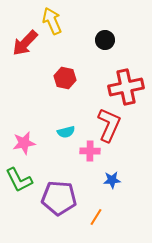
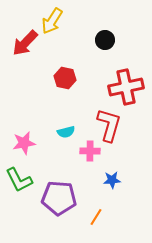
yellow arrow: rotated 124 degrees counterclockwise
red L-shape: rotated 8 degrees counterclockwise
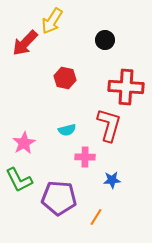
red cross: rotated 16 degrees clockwise
cyan semicircle: moved 1 px right, 2 px up
pink star: rotated 20 degrees counterclockwise
pink cross: moved 5 px left, 6 px down
